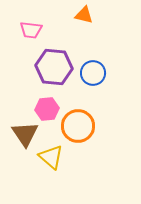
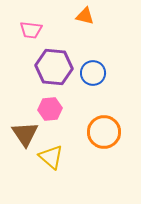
orange triangle: moved 1 px right, 1 px down
pink hexagon: moved 3 px right
orange circle: moved 26 px right, 6 px down
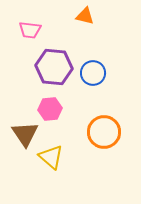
pink trapezoid: moved 1 px left
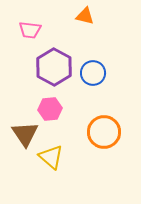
purple hexagon: rotated 24 degrees clockwise
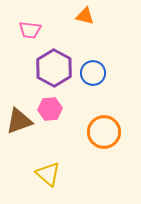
purple hexagon: moved 1 px down
brown triangle: moved 6 px left, 13 px up; rotated 44 degrees clockwise
yellow triangle: moved 3 px left, 17 px down
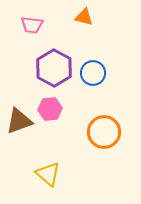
orange triangle: moved 1 px left, 1 px down
pink trapezoid: moved 2 px right, 5 px up
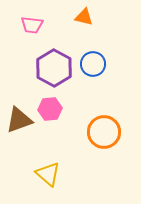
blue circle: moved 9 px up
brown triangle: moved 1 px up
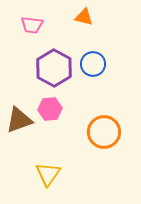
yellow triangle: rotated 24 degrees clockwise
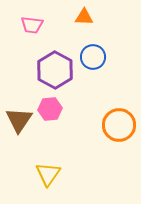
orange triangle: rotated 12 degrees counterclockwise
blue circle: moved 7 px up
purple hexagon: moved 1 px right, 2 px down
brown triangle: rotated 36 degrees counterclockwise
orange circle: moved 15 px right, 7 px up
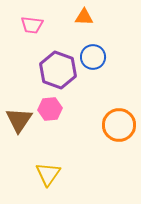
purple hexagon: moved 3 px right; rotated 9 degrees counterclockwise
